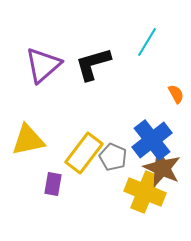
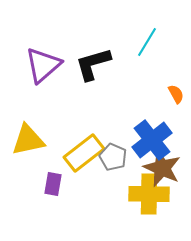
yellow rectangle: rotated 15 degrees clockwise
yellow cross: moved 4 px right, 2 px down; rotated 21 degrees counterclockwise
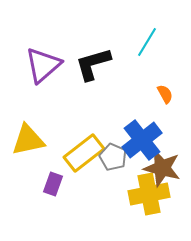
orange semicircle: moved 11 px left
blue cross: moved 10 px left
brown star: rotated 9 degrees counterclockwise
purple rectangle: rotated 10 degrees clockwise
yellow cross: rotated 12 degrees counterclockwise
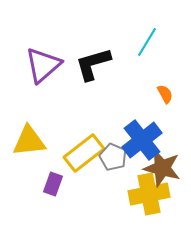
yellow triangle: moved 1 px right, 1 px down; rotated 6 degrees clockwise
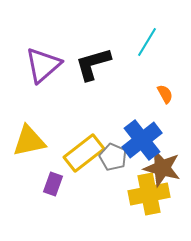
yellow triangle: rotated 6 degrees counterclockwise
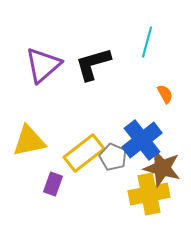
cyan line: rotated 16 degrees counterclockwise
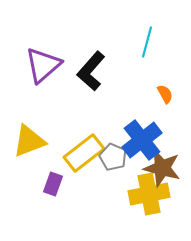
black L-shape: moved 2 px left, 7 px down; rotated 33 degrees counterclockwise
yellow triangle: rotated 9 degrees counterclockwise
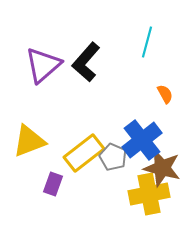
black L-shape: moved 5 px left, 9 px up
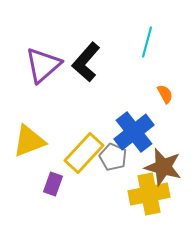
blue cross: moved 8 px left, 8 px up
yellow rectangle: rotated 9 degrees counterclockwise
brown star: moved 1 px right, 1 px up
